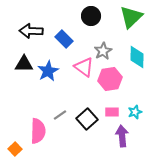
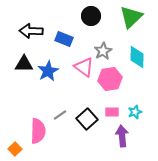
blue rectangle: rotated 24 degrees counterclockwise
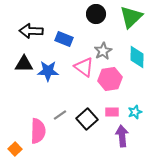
black circle: moved 5 px right, 2 px up
blue star: rotated 30 degrees clockwise
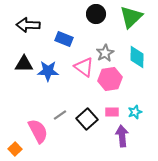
black arrow: moved 3 px left, 6 px up
gray star: moved 2 px right, 2 px down
pink semicircle: rotated 30 degrees counterclockwise
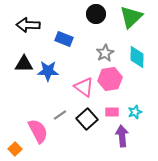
pink triangle: moved 20 px down
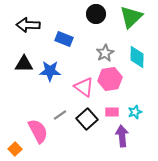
blue star: moved 2 px right
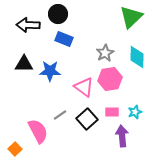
black circle: moved 38 px left
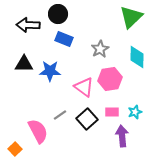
gray star: moved 5 px left, 4 px up
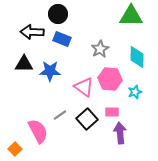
green triangle: moved 1 px up; rotated 45 degrees clockwise
black arrow: moved 4 px right, 7 px down
blue rectangle: moved 2 px left
pink hexagon: rotated 15 degrees clockwise
cyan star: moved 20 px up
purple arrow: moved 2 px left, 3 px up
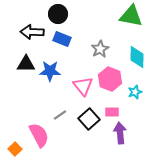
green triangle: rotated 10 degrees clockwise
black triangle: moved 2 px right
pink hexagon: rotated 15 degrees clockwise
pink triangle: moved 1 px left, 1 px up; rotated 15 degrees clockwise
black square: moved 2 px right
pink semicircle: moved 1 px right, 4 px down
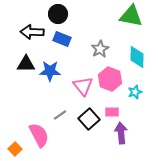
purple arrow: moved 1 px right
